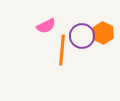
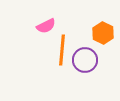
purple circle: moved 3 px right, 24 px down
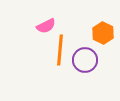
orange line: moved 2 px left
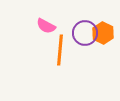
pink semicircle: rotated 54 degrees clockwise
purple circle: moved 27 px up
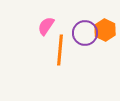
pink semicircle: rotated 96 degrees clockwise
orange hexagon: moved 2 px right, 3 px up
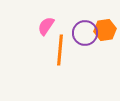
orange hexagon: rotated 25 degrees clockwise
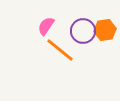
purple circle: moved 2 px left, 2 px up
orange line: rotated 56 degrees counterclockwise
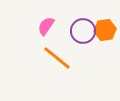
orange line: moved 3 px left, 8 px down
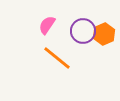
pink semicircle: moved 1 px right, 1 px up
orange hexagon: moved 1 px left, 4 px down; rotated 15 degrees counterclockwise
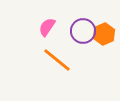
pink semicircle: moved 2 px down
orange line: moved 2 px down
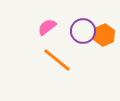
pink semicircle: rotated 18 degrees clockwise
orange hexagon: moved 1 px down
